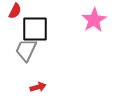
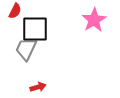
gray trapezoid: moved 1 px up
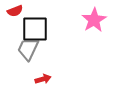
red semicircle: rotated 42 degrees clockwise
gray trapezoid: moved 2 px right
red arrow: moved 5 px right, 8 px up
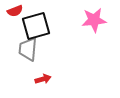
pink star: rotated 25 degrees clockwise
black square: moved 1 px right, 3 px up; rotated 16 degrees counterclockwise
gray trapezoid: rotated 20 degrees counterclockwise
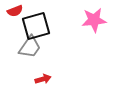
gray trapezoid: moved 2 px right, 2 px up; rotated 150 degrees counterclockwise
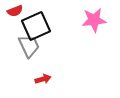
black square: rotated 8 degrees counterclockwise
gray trapezoid: moved 1 px left, 1 px up; rotated 60 degrees counterclockwise
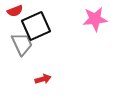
pink star: moved 1 px right, 1 px up
gray trapezoid: moved 7 px left, 2 px up
